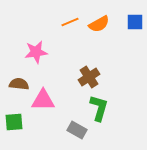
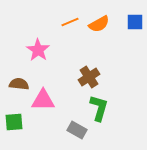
pink star: moved 2 px right, 2 px up; rotated 30 degrees counterclockwise
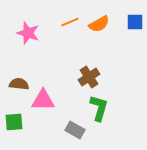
pink star: moved 10 px left, 17 px up; rotated 15 degrees counterclockwise
gray rectangle: moved 2 px left
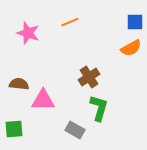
orange semicircle: moved 32 px right, 24 px down
green square: moved 7 px down
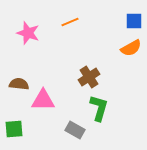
blue square: moved 1 px left, 1 px up
